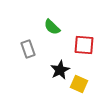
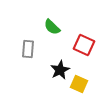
red square: rotated 20 degrees clockwise
gray rectangle: rotated 24 degrees clockwise
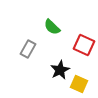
gray rectangle: rotated 24 degrees clockwise
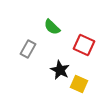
black star: rotated 18 degrees counterclockwise
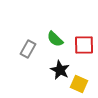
green semicircle: moved 3 px right, 12 px down
red square: rotated 25 degrees counterclockwise
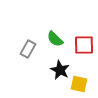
yellow square: rotated 12 degrees counterclockwise
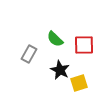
gray rectangle: moved 1 px right, 5 px down
yellow square: moved 1 px up; rotated 30 degrees counterclockwise
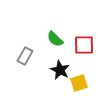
gray rectangle: moved 4 px left, 2 px down
